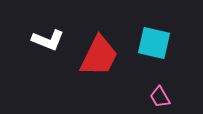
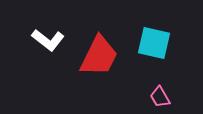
white L-shape: rotated 16 degrees clockwise
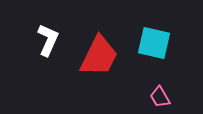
white L-shape: rotated 104 degrees counterclockwise
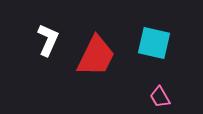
red trapezoid: moved 3 px left
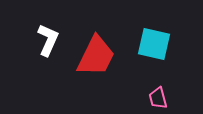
cyan square: moved 1 px down
pink trapezoid: moved 2 px left, 1 px down; rotated 15 degrees clockwise
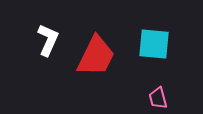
cyan square: rotated 8 degrees counterclockwise
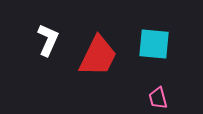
red trapezoid: moved 2 px right
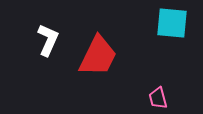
cyan square: moved 18 px right, 21 px up
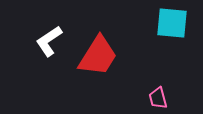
white L-shape: moved 1 px right, 1 px down; rotated 148 degrees counterclockwise
red trapezoid: rotated 6 degrees clockwise
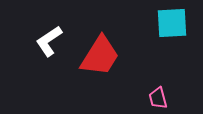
cyan square: rotated 8 degrees counterclockwise
red trapezoid: moved 2 px right
